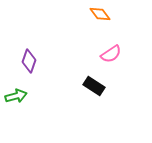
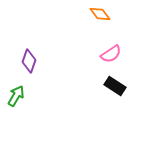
black rectangle: moved 21 px right
green arrow: rotated 45 degrees counterclockwise
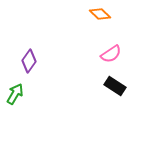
orange diamond: rotated 10 degrees counterclockwise
purple diamond: rotated 15 degrees clockwise
green arrow: moved 1 px left, 2 px up
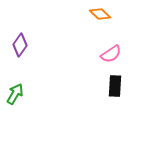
purple diamond: moved 9 px left, 16 px up
black rectangle: rotated 60 degrees clockwise
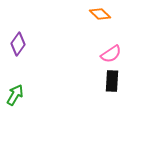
purple diamond: moved 2 px left, 1 px up
black rectangle: moved 3 px left, 5 px up
green arrow: moved 1 px down
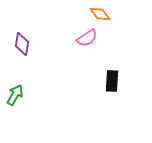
orange diamond: rotated 10 degrees clockwise
purple diamond: moved 4 px right; rotated 25 degrees counterclockwise
pink semicircle: moved 24 px left, 16 px up
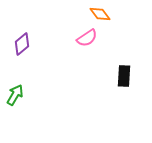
purple diamond: rotated 40 degrees clockwise
black rectangle: moved 12 px right, 5 px up
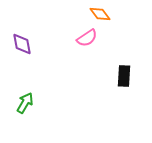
purple diamond: rotated 60 degrees counterclockwise
green arrow: moved 10 px right, 8 px down
